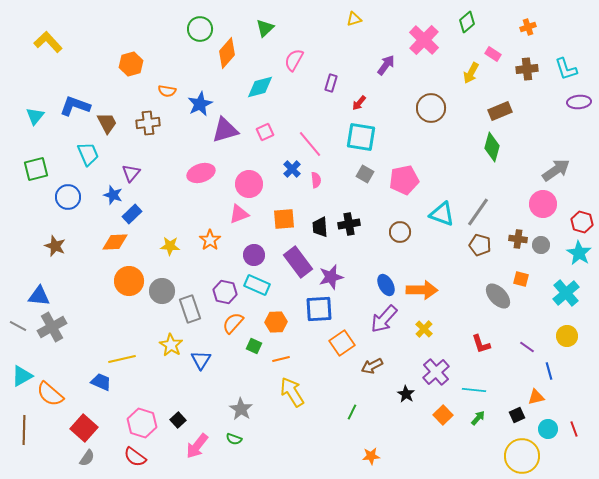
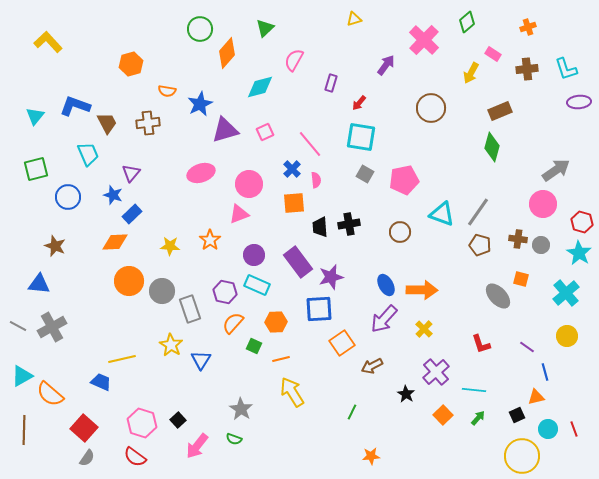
orange square at (284, 219): moved 10 px right, 16 px up
blue triangle at (39, 296): moved 12 px up
blue line at (549, 371): moved 4 px left, 1 px down
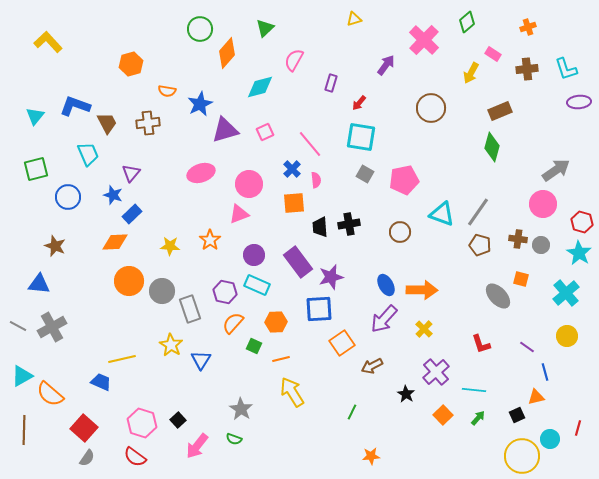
cyan circle at (548, 429): moved 2 px right, 10 px down
red line at (574, 429): moved 4 px right, 1 px up; rotated 35 degrees clockwise
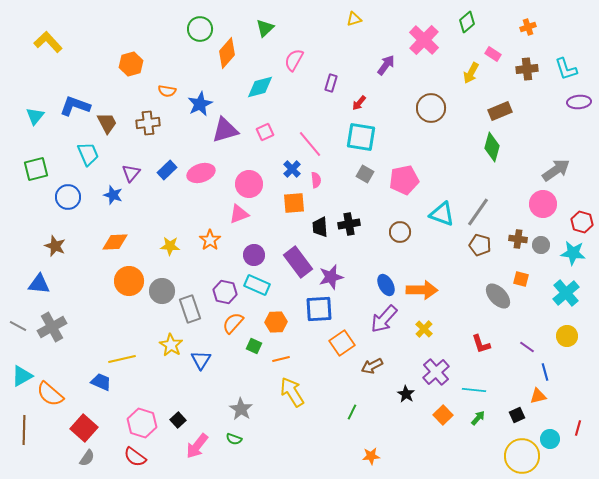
blue rectangle at (132, 214): moved 35 px right, 44 px up
cyan star at (579, 253): moved 6 px left; rotated 25 degrees counterclockwise
orange triangle at (536, 397): moved 2 px right, 1 px up
